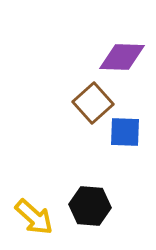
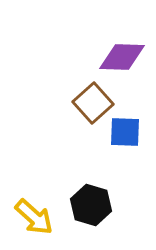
black hexagon: moved 1 px right, 1 px up; rotated 12 degrees clockwise
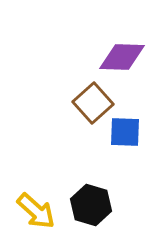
yellow arrow: moved 2 px right, 6 px up
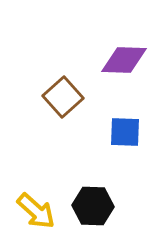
purple diamond: moved 2 px right, 3 px down
brown square: moved 30 px left, 6 px up
black hexagon: moved 2 px right, 1 px down; rotated 15 degrees counterclockwise
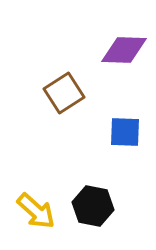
purple diamond: moved 10 px up
brown square: moved 1 px right, 4 px up; rotated 9 degrees clockwise
black hexagon: rotated 9 degrees clockwise
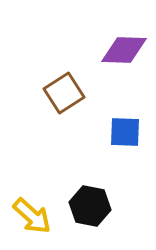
black hexagon: moved 3 px left
yellow arrow: moved 4 px left, 5 px down
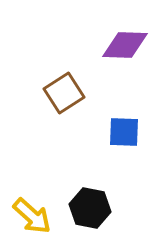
purple diamond: moved 1 px right, 5 px up
blue square: moved 1 px left
black hexagon: moved 2 px down
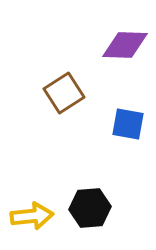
blue square: moved 4 px right, 8 px up; rotated 8 degrees clockwise
black hexagon: rotated 15 degrees counterclockwise
yellow arrow: rotated 48 degrees counterclockwise
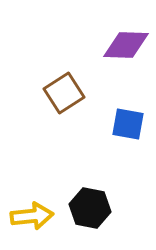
purple diamond: moved 1 px right
black hexagon: rotated 15 degrees clockwise
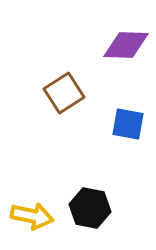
yellow arrow: rotated 18 degrees clockwise
